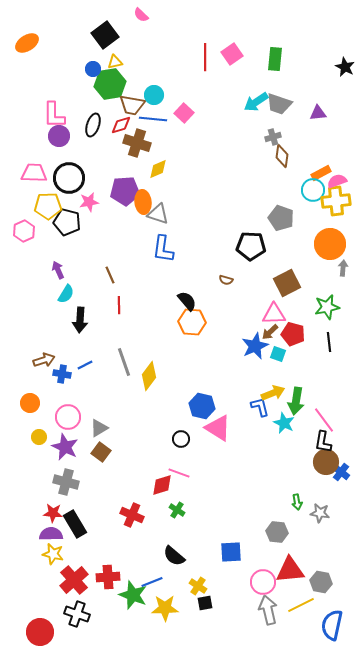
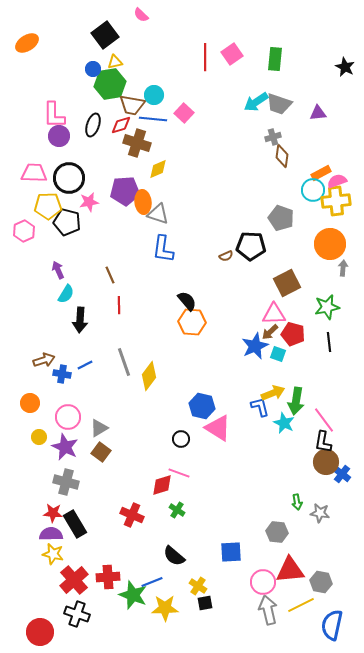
brown semicircle at (226, 280): moved 24 px up; rotated 40 degrees counterclockwise
blue cross at (341, 472): moved 1 px right, 2 px down
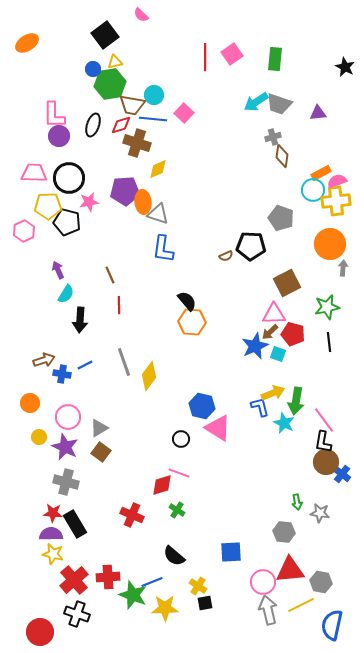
gray hexagon at (277, 532): moved 7 px right
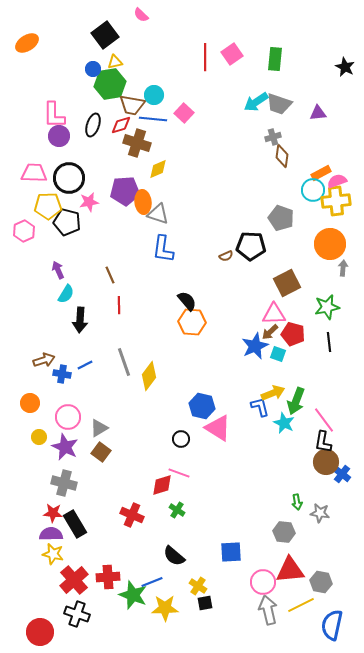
green arrow at (296, 401): rotated 12 degrees clockwise
gray cross at (66, 482): moved 2 px left, 1 px down
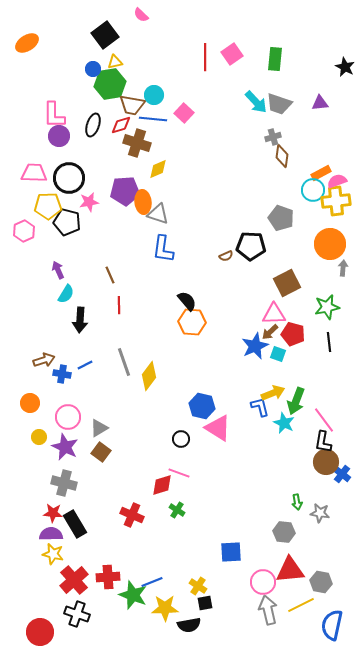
cyan arrow at (256, 102): rotated 100 degrees counterclockwise
purple triangle at (318, 113): moved 2 px right, 10 px up
black semicircle at (174, 556): moved 15 px right, 69 px down; rotated 50 degrees counterclockwise
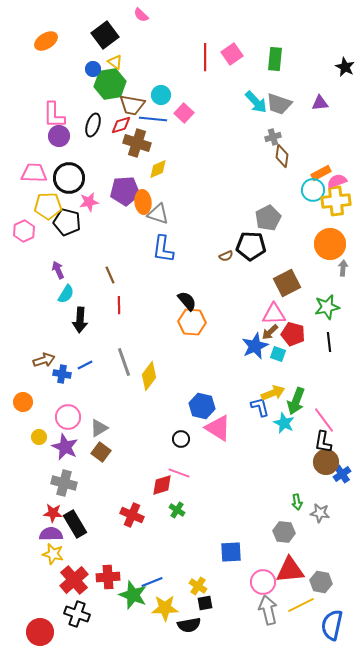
orange ellipse at (27, 43): moved 19 px right, 2 px up
yellow triangle at (115, 62): rotated 49 degrees clockwise
cyan circle at (154, 95): moved 7 px right
gray pentagon at (281, 218): moved 13 px left; rotated 25 degrees clockwise
orange circle at (30, 403): moved 7 px left, 1 px up
blue cross at (342, 474): rotated 18 degrees clockwise
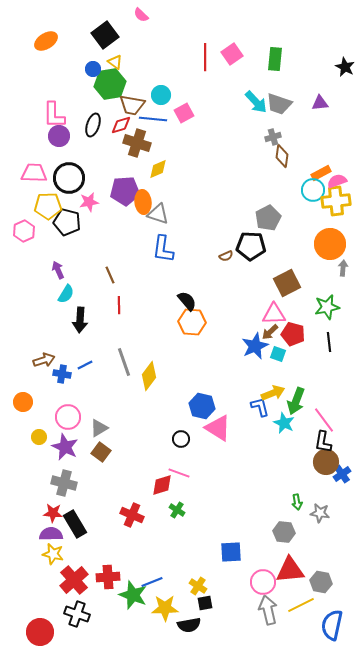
pink square at (184, 113): rotated 18 degrees clockwise
